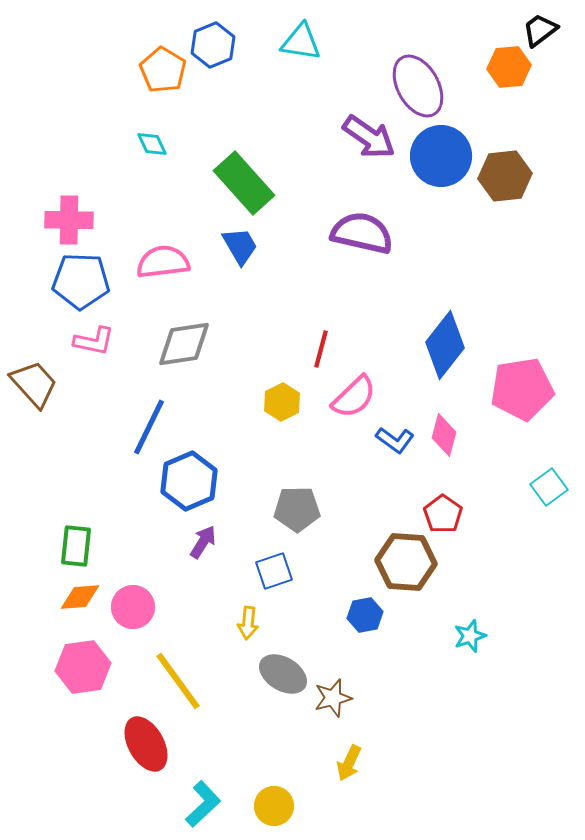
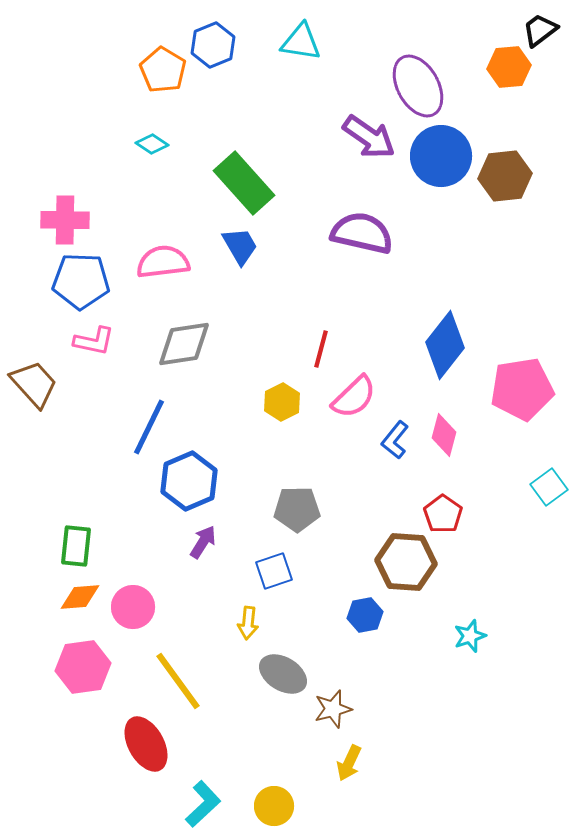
cyan diamond at (152, 144): rotated 32 degrees counterclockwise
pink cross at (69, 220): moved 4 px left
blue L-shape at (395, 440): rotated 93 degrees clockwise
brown star at (333, 698): moved 11 px down
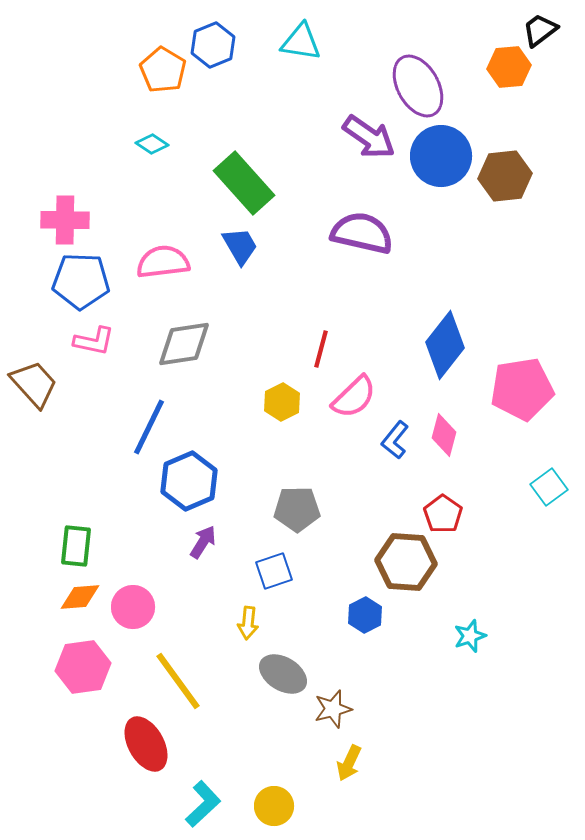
blue hexagon at (365, 615): rotated 16 degrees counterclockwise
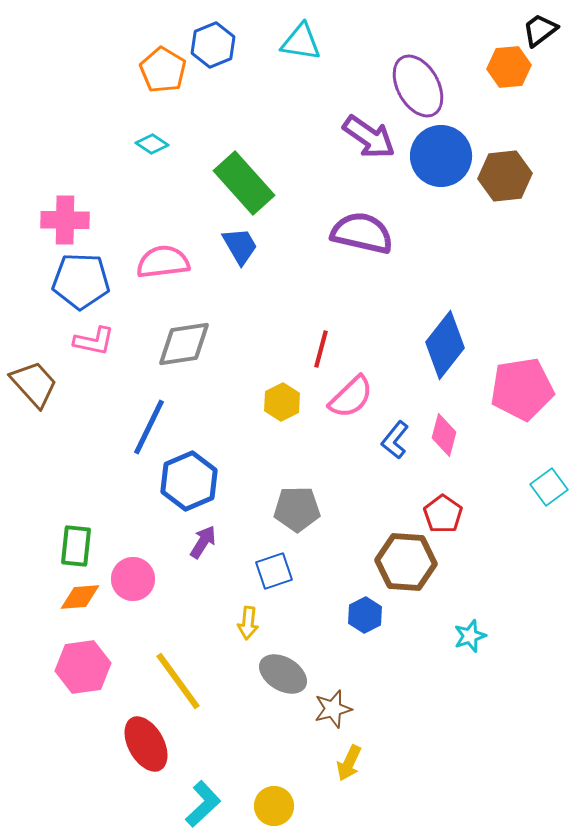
pink semicircle at (354, 397): moved 3 px left
pink circle at (133, 607): moved 28 px up
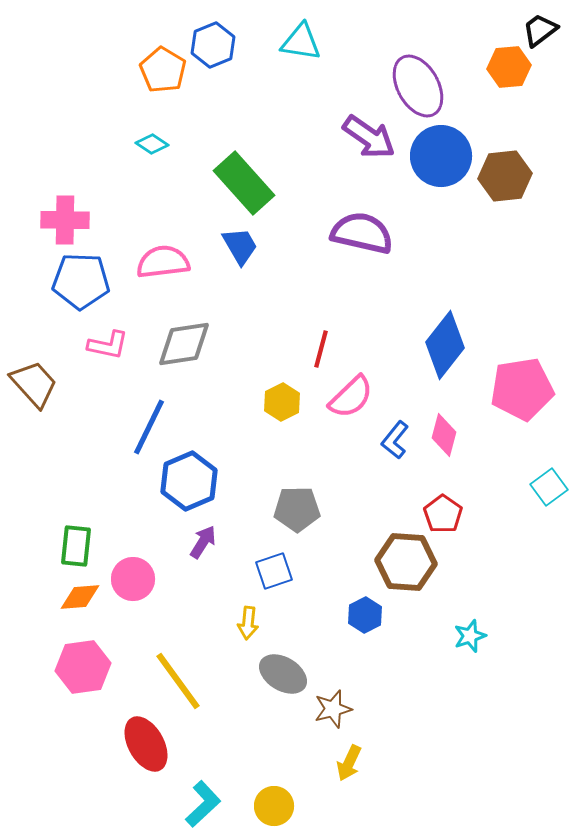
pink L-shape at (94, 341): moved 14 px right, 4 px down
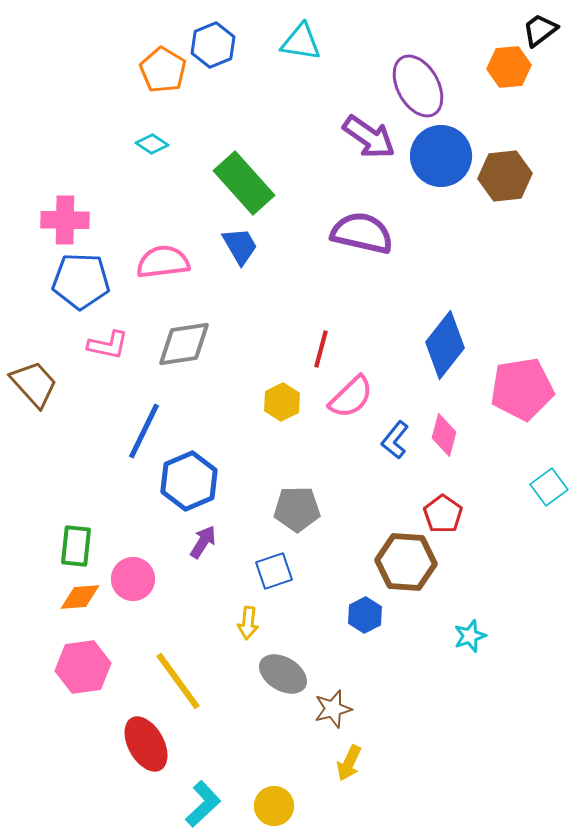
blue line at (149, 427): moved 5 px left, 4 px down
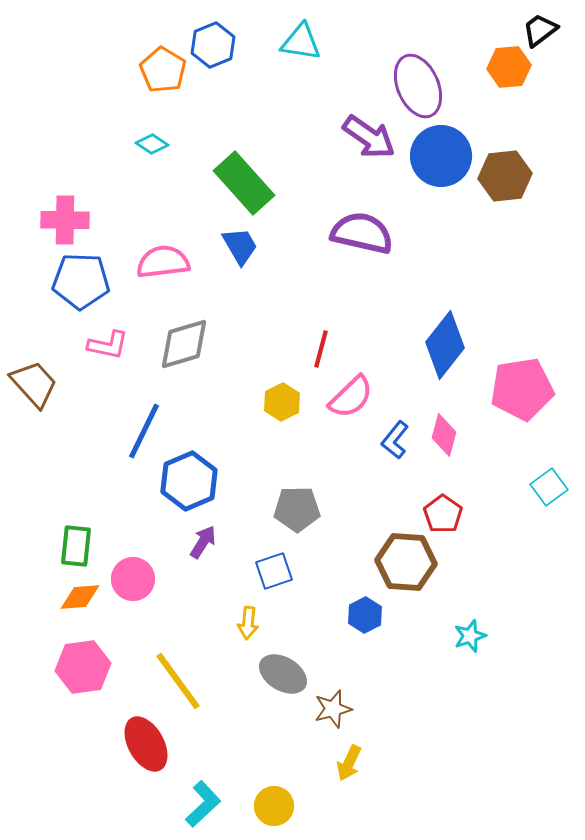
purple ellipse at (418, 86): rotated 6 degrees clockwise
gray diamond at (184, 344): rotated 8 degrees counterclockwise
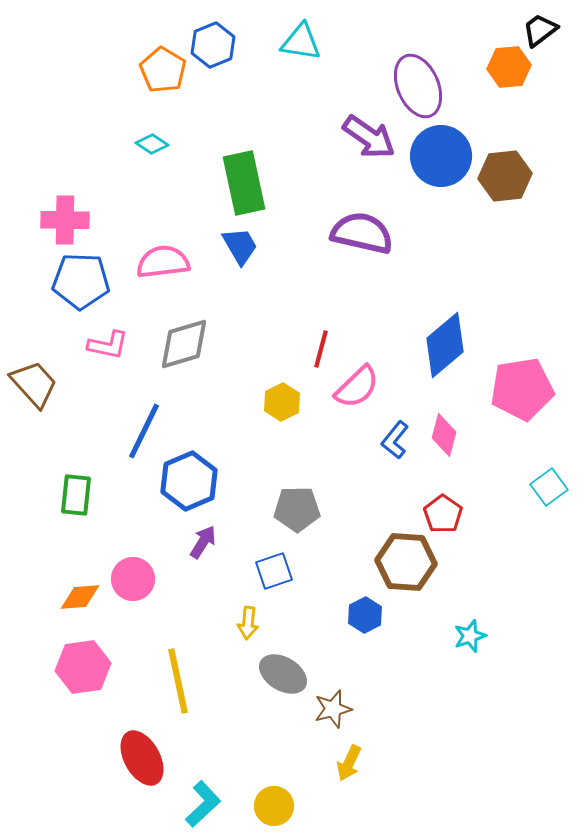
green rectangle at (244, 183): rotated 30 degrees clockwise
blue diamond at (445, 345): rotated 12 degrees clockwise
pink semicircle at (351, 397): moved 6 px right, 10 px up
green rectangle at (76, 546): moved 51 px up
yellow line at (178, 681): rotated 24 degrees clockwise
red ellipse at (146, 744): moved 4 px left, 14 px down
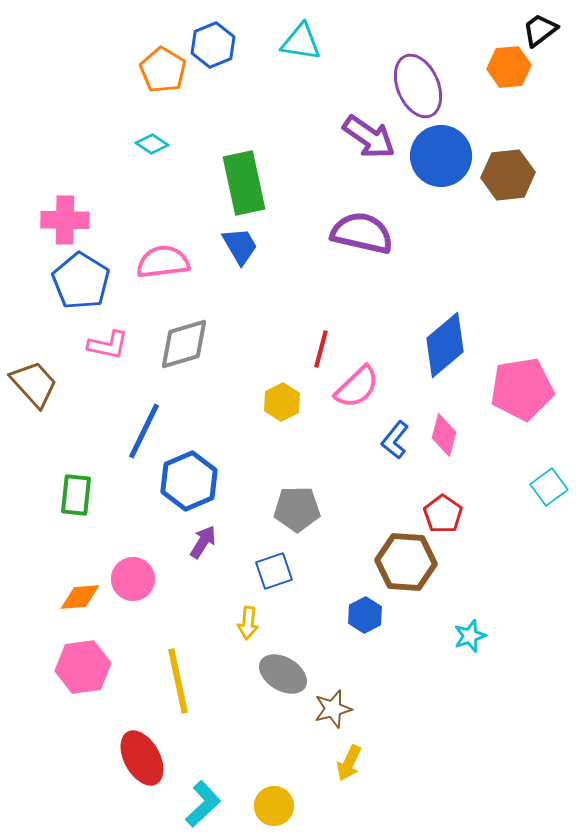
brown hexagon at (505, 176): moved 3 px right, 1 px up
blue pentagon at (81, 281): rotated 30 degrees clockwise
